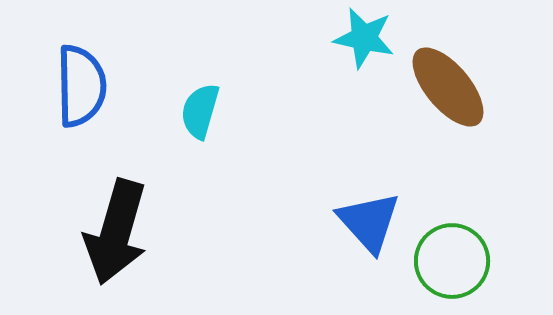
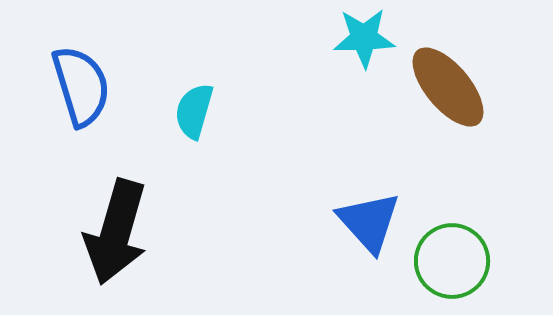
cyan star: rotated 14 degrees counterclockwise
blue semicircle: rotated 16 degrees counterclockwise
cyan semicircle: moved 6 px left
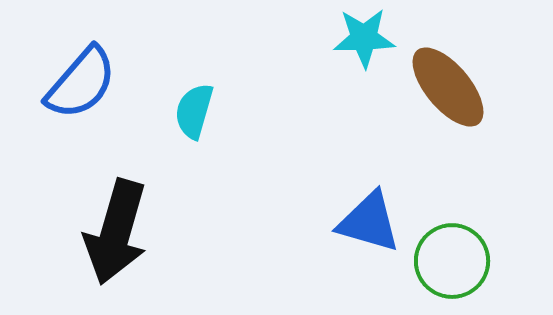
blue semicircle: moved 3 px up; rotated 58 degrees clockwise
blue triangle: rotated 32 degrees counterclockwise
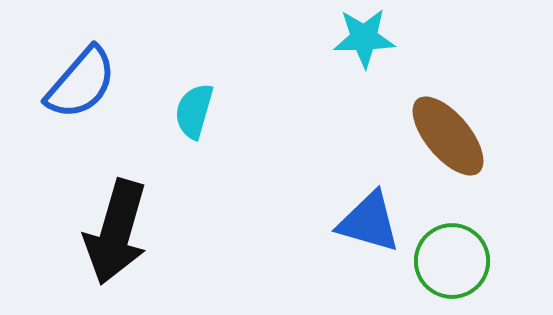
brown ellipse: moved 49 px down
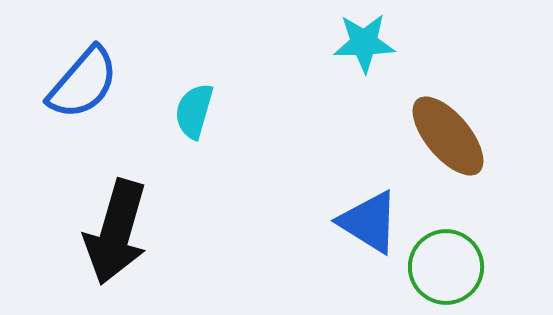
cyan star: moved 5 px down
blue semicircle: moved 2 px right
blue triangle: rotated 16 degrees clockwise
green circle: moved 6 px left, 6 px down
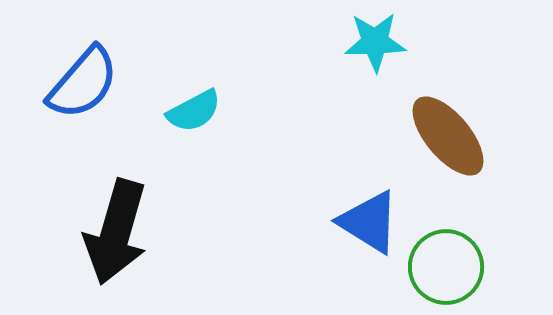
cyan star: moved 11 px right, 1 px up
cyan semicircle: rotated 134 degrees counterclockwise
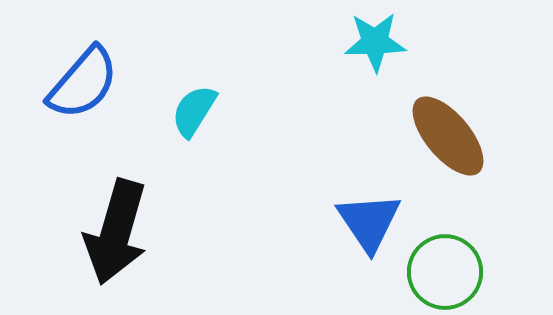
cyan semicircle: rotated 150 degrees clockwise
blue triangle: rotated 24 degrees clockwise
green circle: moved 1 px left, 5 px down
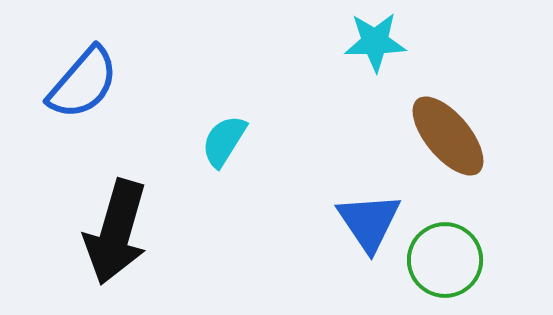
cyan semicircle: moved 30 px right, 30 px down
green circle: moved 12 px up
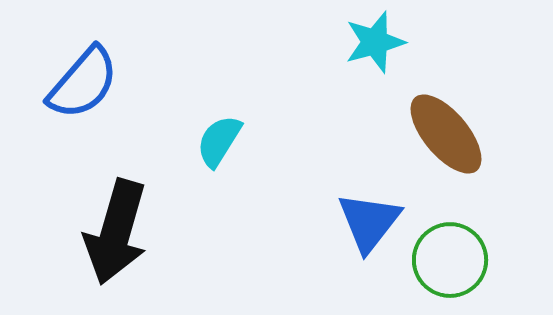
cyan star: rotated 14 degrees counterclockwise
brown ellipse: moved 2 px left, 2 px up
cyan semicircle: moved 5 px left
blue triangle: rotated 12 degrees clockwise
green circle: moved 5 px right
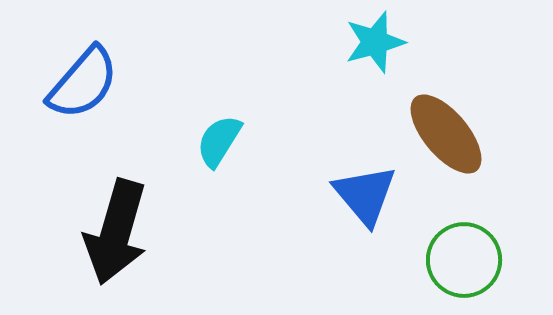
blue triangle: moved 4 px left, 27 px up; rotated 18 degrees counterclockwise
green circle: moved 14 px right
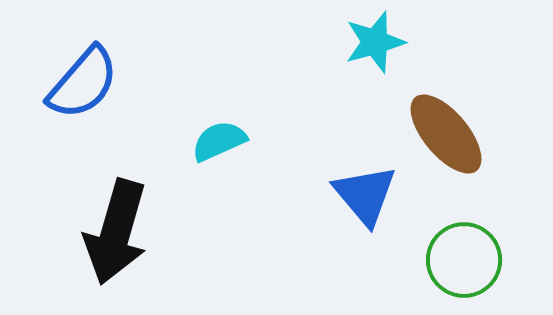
cyan semicircle: rotated 34 degrees clockwise
